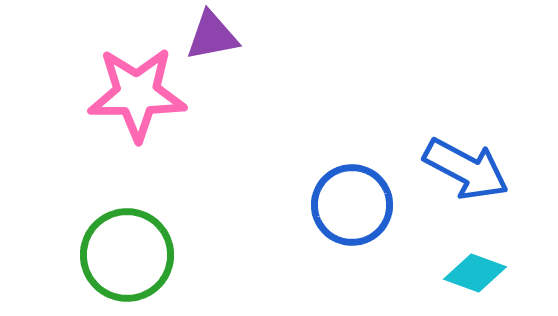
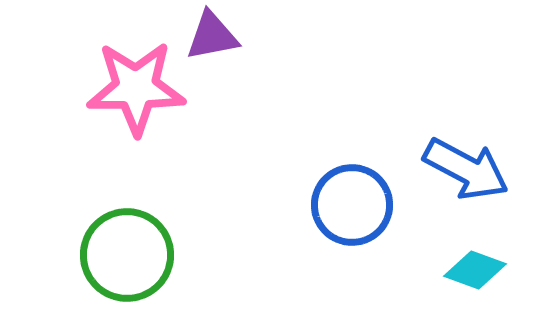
pink star: moved 1 px left, 6 px up
cyan diamond: moved 3 px up
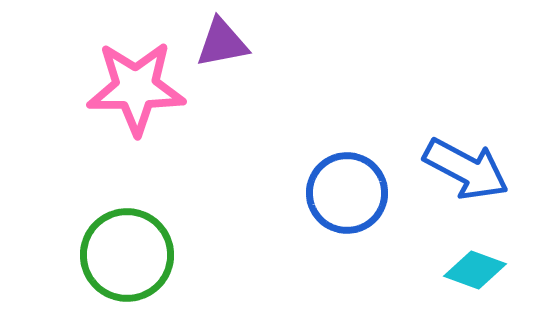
purple triangle: moved 10 px right, 7 px down
blue circle: moved 5 px left, 12 px up
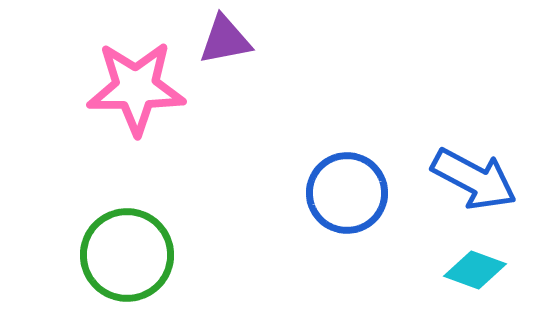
purple triangle: moved 3 px right, 3 px up
blue arrow: moved 8 px right, 10 px down
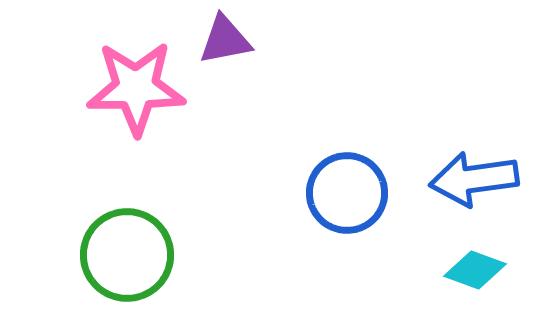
blue arrow: rotated 144 degrees clockwise
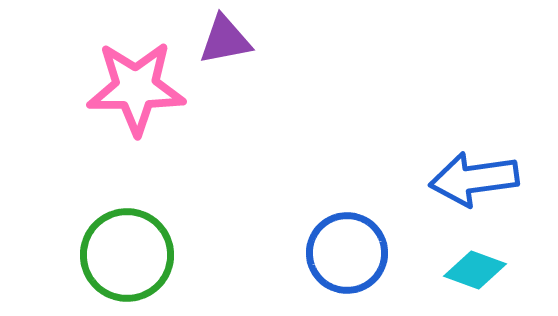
blue circle: moved 60 px down
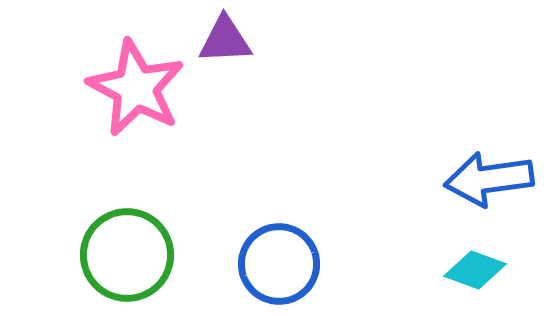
purple triangle: rotated 8 degrees clockwise
pink star: rotated 28 degrees clockwise
blue arrow: moved 15 px right
blue circle: moved 68 px left, 11 px down
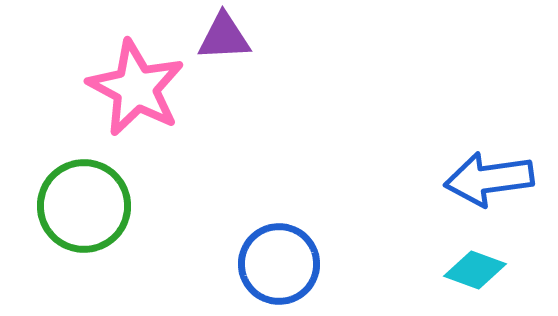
purple triangle: moved 1 px left, 3 px up
green circle: moved 43 px left, 49 px up
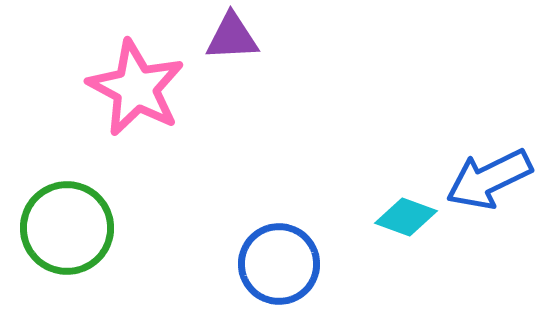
purple triangle: moved 8 px right
blue arrow: rotated 18 degrees counterclockwise
green circle: moved 17 px left, 22 px down
cyan diamond: moved 69 px left, 53 px up
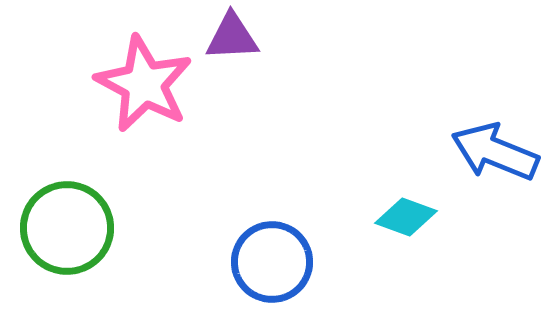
pink star: moved 8 px right, 4 px up
blue arrow: moved 6 px right, 27 px up; rotated 48 degrees clockwise
blue circle: moved 7 px left, 2 px up
